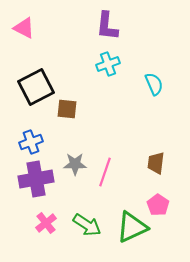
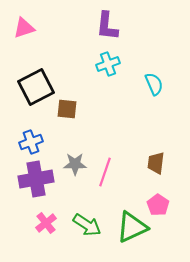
pink triangle: rotated 45 degrees counterclockwise
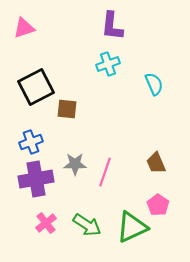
purple L-shape: moved 5 px right
brown trapezoid: rotated 30 degrees counterclockwise
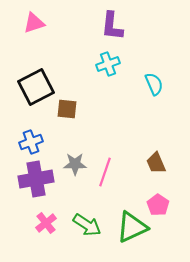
pink triangle: moved 10 px right, 5 px up
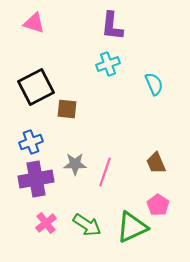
pink triangle: rotated 35 degrees clockwise
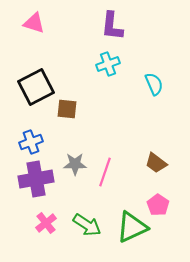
brown trapezoid: rotated 30 degrees counterclockwise
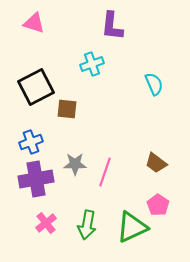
cyan cross: moved 16 px left
green arrow: rotated 68 degrees clockwise
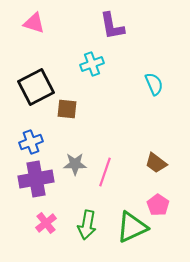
purple L-shape: rotated 16 degrees counterclockwise
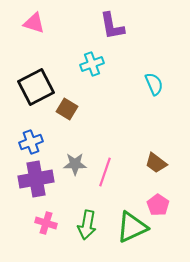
brown square: rotated 25 degrees clockwise
pink cross: rotated 35 degrees counterclockwise
